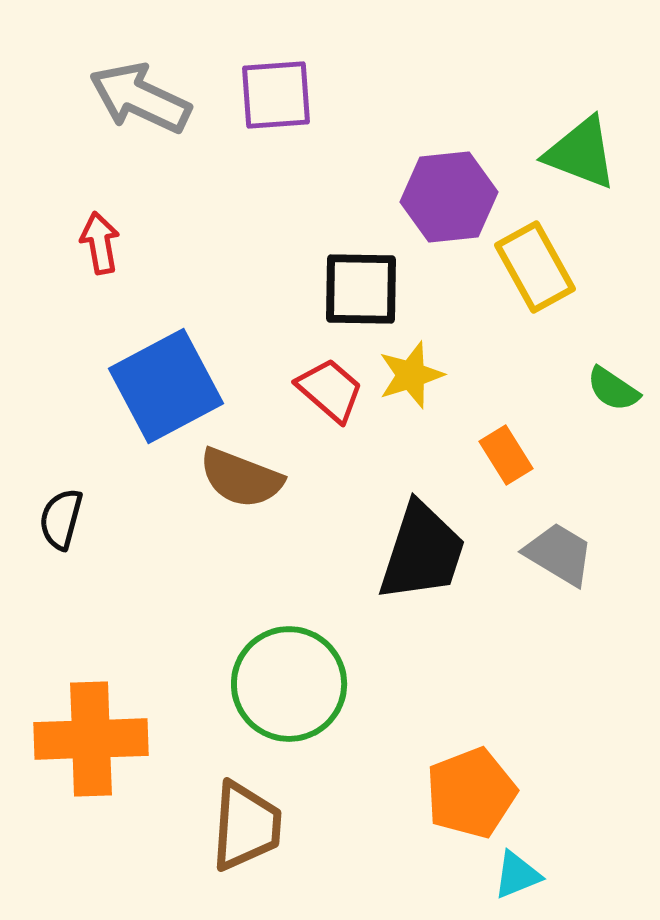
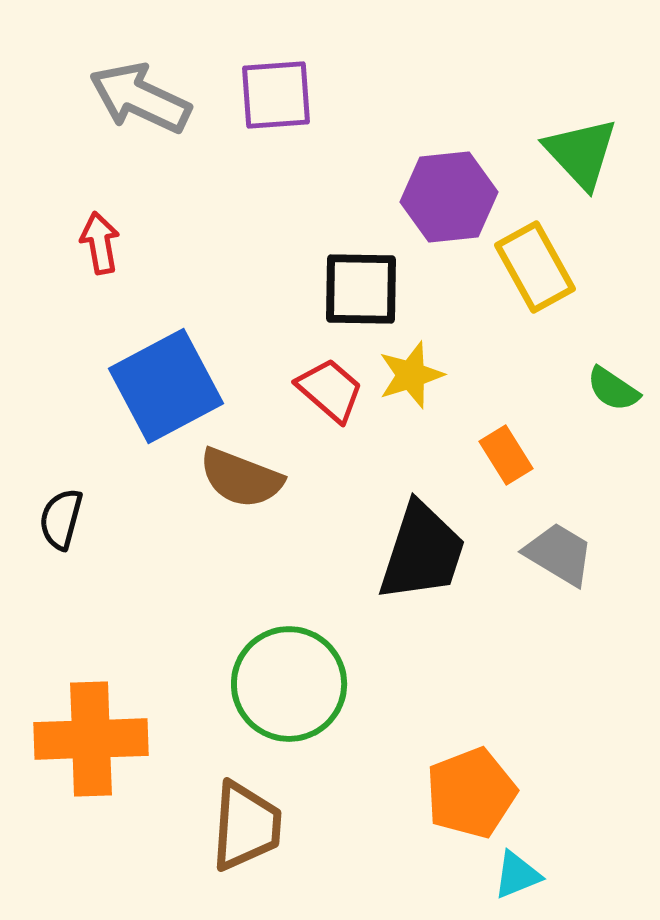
green triangle: rotated 26 degrees clockwise
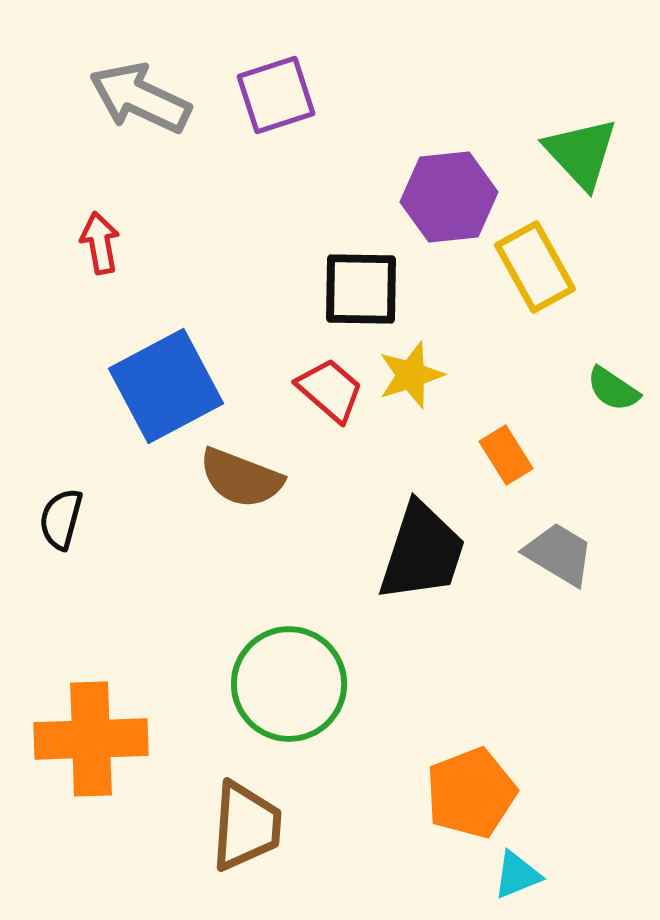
purple square: rotated 14 degrees counterclockwise
